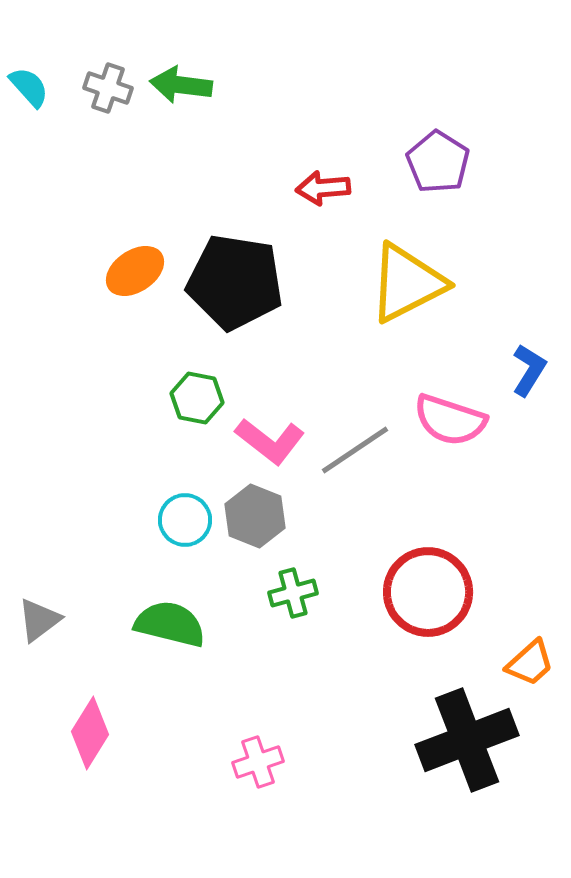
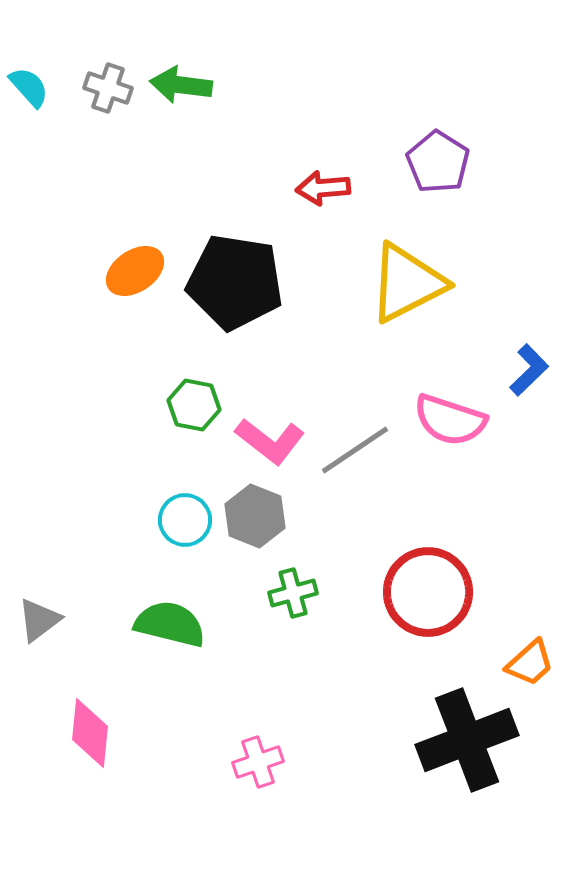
blue L-shape: rotated 14 degrees clockwise
green hexagon: moved 3 px left, 7 px down
pink diamond: rotated 26 degrees counterclockwise
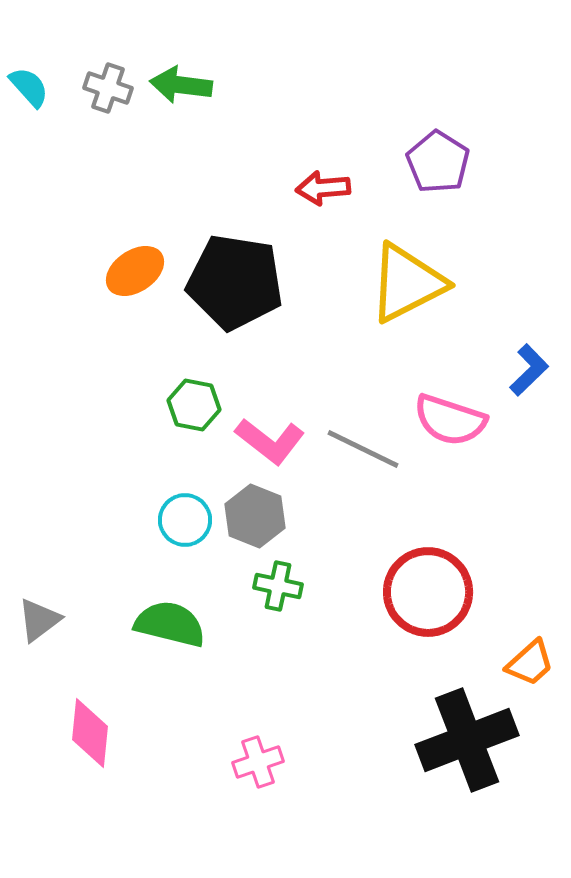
gray line: moved 8 px right, 1 px up; rotated 60 degrees clockwise
green cross: moved 15 px left, 7 px up; rotated 27 degrees clockwise
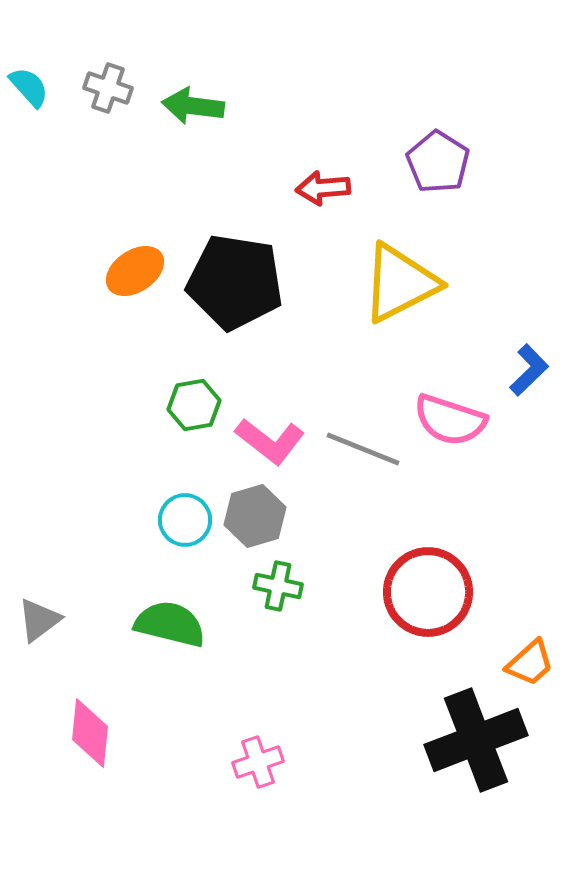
green arrow: moved 12 px right, 21 px down
yellow triangle: moved 7 px left
green hexagon: rotated 21 degrees counterclockwise
gray line: rotated 4 degrees counterclockwise
gray hexagon: rotated 22 degrees clockwise
black cross: moved 9 px right
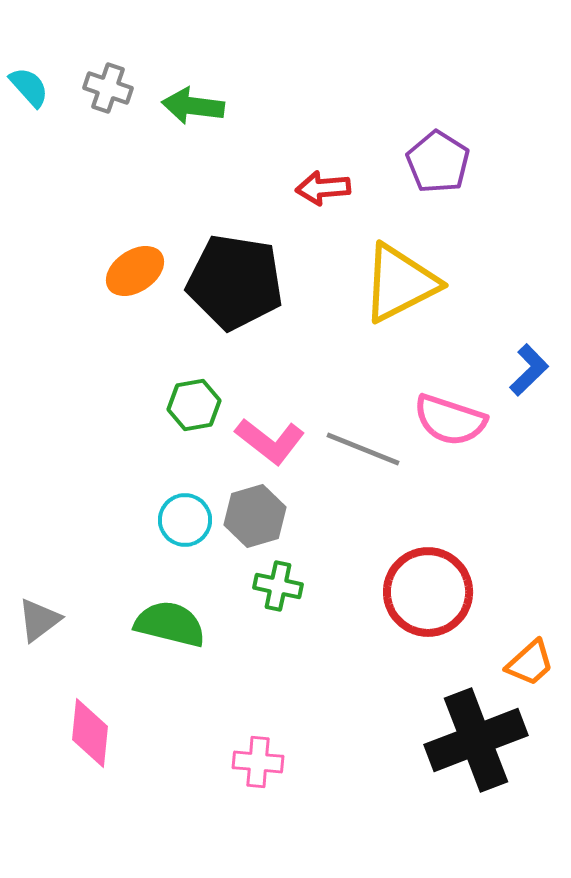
pink cross: rotated 24 degrees clockwise
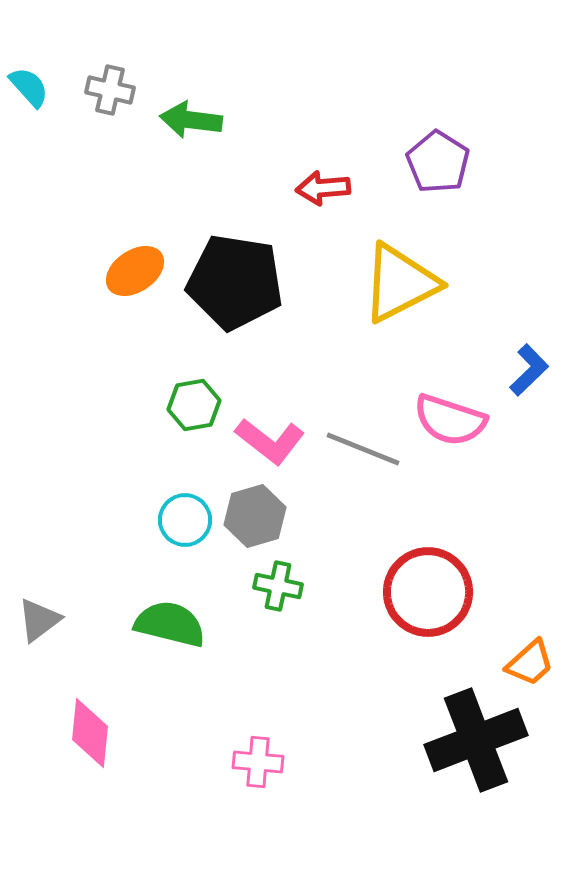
gray cross: moved 2 px right, 2 px down; rotated 6 degrees counterclockwise
green arrow: moved 2 px left, 14 px down
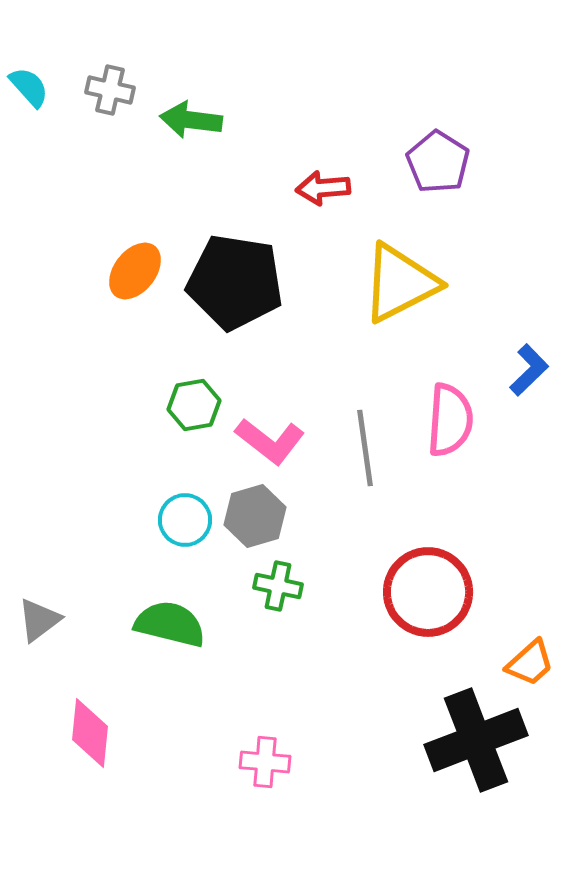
orange ellipse: rotated 18 degrees counterclockwise
pink semicircle: rotated 104 degrees counterclockwise
gray line: moved 2 px right, 1 px up; rotated 60 degrees clockwise
pink cross: moved 7 px right
